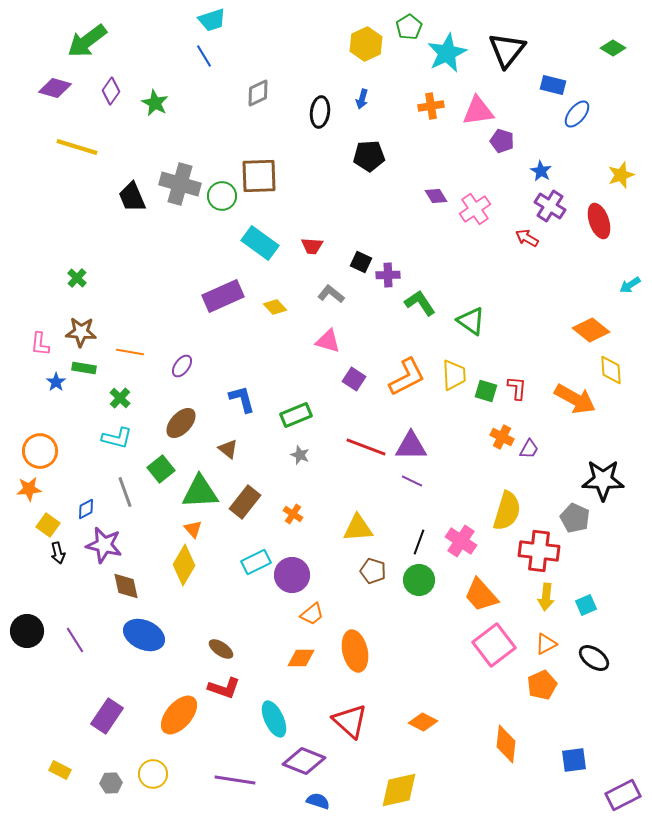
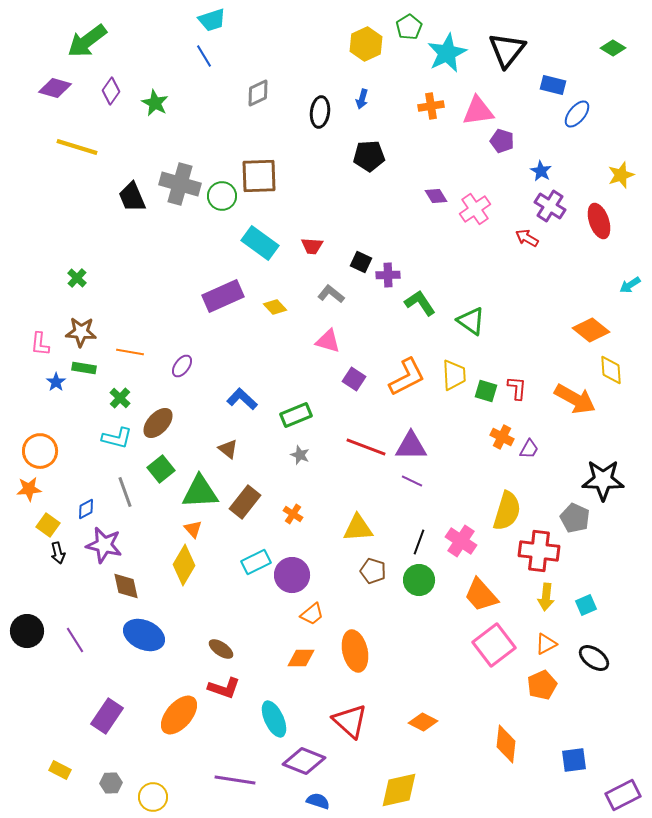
blue L-shape at (242, 399): rotated 32 degrees counterclockwise
brown ellipse at (181, 423): moved 23 px left
yellow circle at (153, 774): moved 23 px down
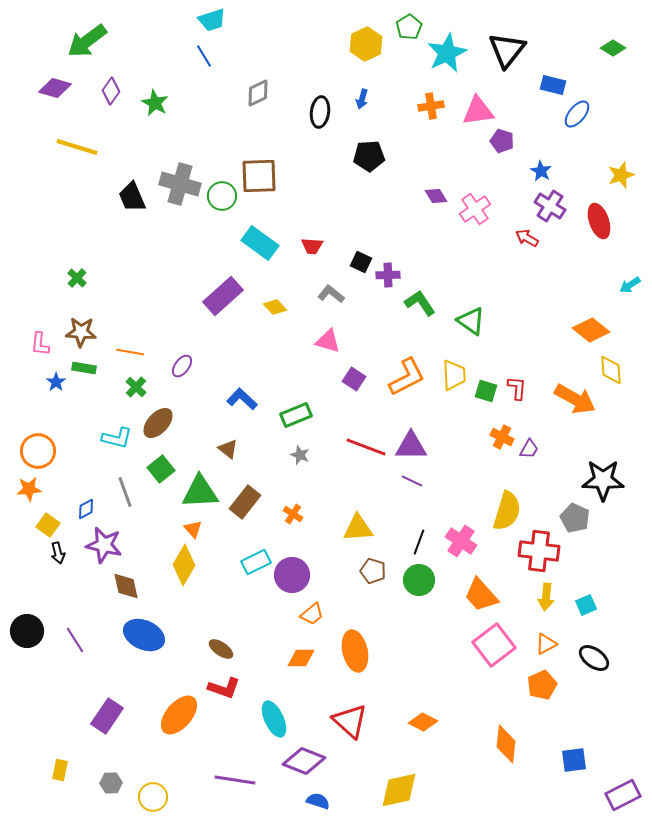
purple rectangle at (223, 296): rotated 18 degrees counterclockwise
green cross at (120, 398): moved 16 px right, 11 px up
orange circle at (40, 451): moved 2 px left
yellow rectangle at (60, 770): rotated 75 degrees clockwise
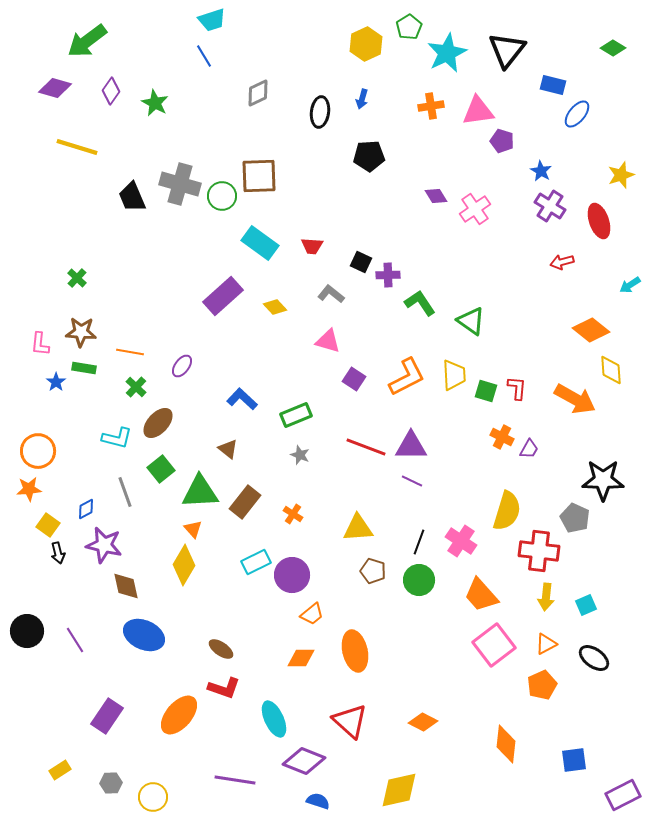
red arrow at (527, 238): moved 35 px right, 24 px down; rotated 45 degrees counterclockwise
yellow rectangle at (60, 770): rotated 45 degrees clockwise
